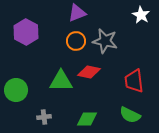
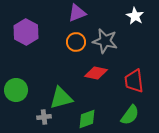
white star: moved 6 px left, 1 px down
orange circle: moved 1 px down
red diamond: moved 7 px right, 1 px down
green triangle: moved 17 px down; rotated 15 degrees counterclockwise
green semicircle: rotated 80 degrees counterclockwise
green diamond: rotated 20 degrees counterclockwise
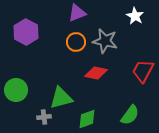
red trapezoid: moved 9 px right, 10 px up; rotated 35 degrees clockwise
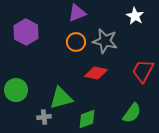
green semicircle: moved 2 px right, 2 px up
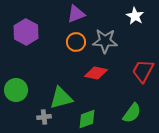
purple triangle: moved 1 px left, 1 px down
gray star: rotated 10 degrees counterclockwise
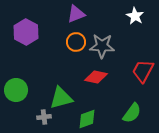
gray star: moved 3 px left, 5 px down
red diamond: moved 4 px down
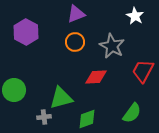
orange circle: moved 1 px left
gray star: moved 10 px right; rotated 25 degrees clockwise
red diamond: rotated 15 degrees counterclockwise
green circle: moved 2 px left
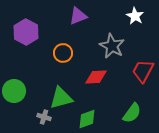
purple triangle: moved 2 px right, 2 px down
orange circle: moved 12 px left, 11 px down
green circle: moved 1 px down
gray cross: rotated 24 degrees clockwise
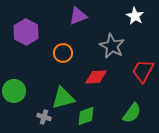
green triangle: moved 2 px right
green diamond: moved 1 px left, 3 px up
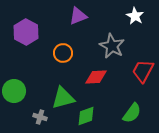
gray cross: moved 4 px left
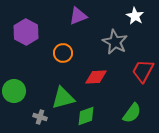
gray star: moved 3 px right, 4 px up
